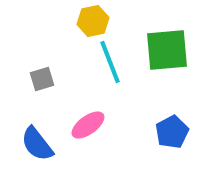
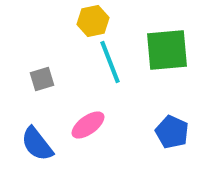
blue pentagon: rotated 20 degrees counterclockwise
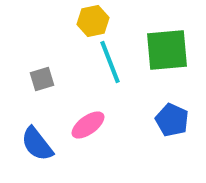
blue pentagon: moved 12 px up
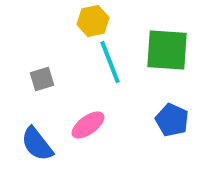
green square: rotated 9 degrees clockwise
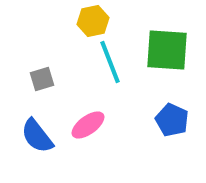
blue semicircle: moved 8 px up
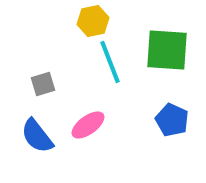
gray square: moved 1 px right, 5 px down
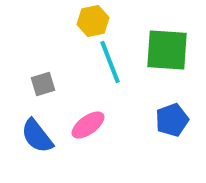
blue pentagon: rotated 28 degrees clockwise
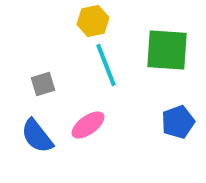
cyan line: moved 4 px left, 3 px down
blue pentagon: moved 6 px right, 2 px down
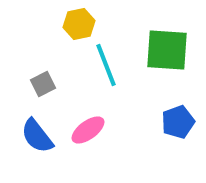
yellow hexagon: moved 14 px left, 3 px down
gray square: rotated 10 degrees counterclockwise
pink ellipse: moved 5 px down
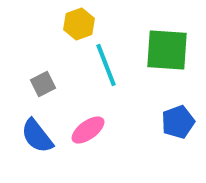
yellow hexagon: rotated 8 degrees counterclockwise
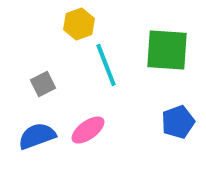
blue semicircle: rotated 108 degrees clockwise
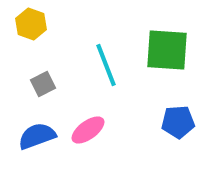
yellow hexagon: moved 48 px left; rotated 20 degrees counterclockwise
blue pentagon: rotated 16 degrees clockwise
